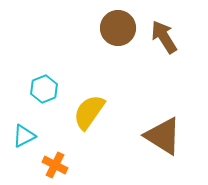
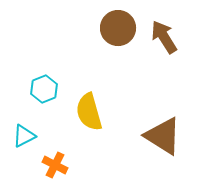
yellow semicircle: rotated 51 degrees counterclockwise
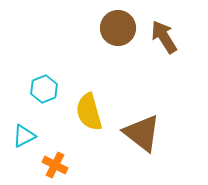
brown triangle: moved 21 px left, 3 px up; rotated 6 degrees clockwise
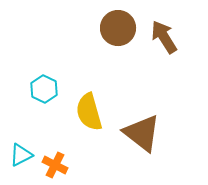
cyan hexagon: rotated 12 degrees counterclockwise
cyan triangle: moved 3 px left, 19 px down
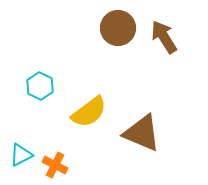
cyan hexagon: moved 4 px left, 3 px up
yellow semicircle: rotated 111 degrees counterclockwise
brown triangle: rotated 15 degrees counterclockwise
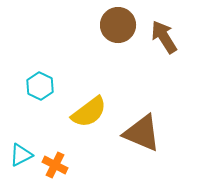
brown circle: moved 3 px up
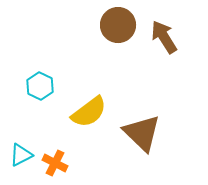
brown triangle: rotated 21 degrees clockwise
orange cross: moved 2 px up
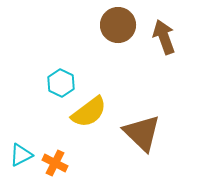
brown arrow: rotated 12 degrees clockwise
cyan hexagon: moved 21 px right, 3 px up
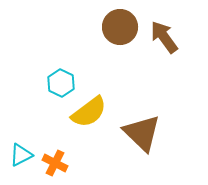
brown circle: moved 2 px right, 2 px down
brown arrow: rotated 16 degrees counterclockwise
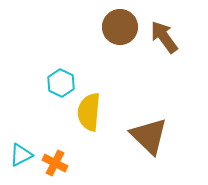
yellow semicircle: rotated 132 degrees clockwise
brown triangle: moved 7 px right, 3 px down
